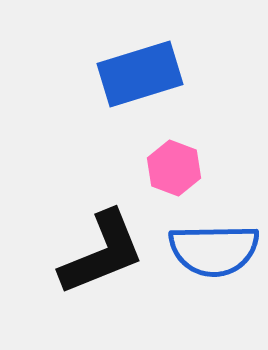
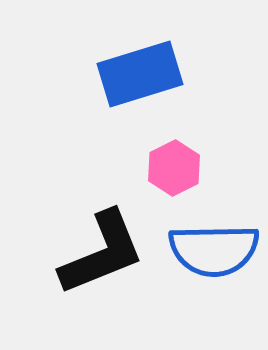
pink hexagon: rotated 12 degrees clockwise
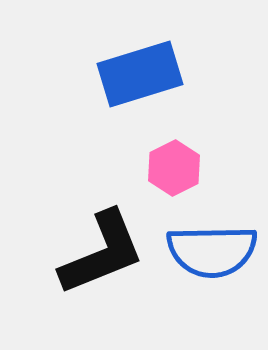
blue semicircle: moved 2 px left, 1 px down
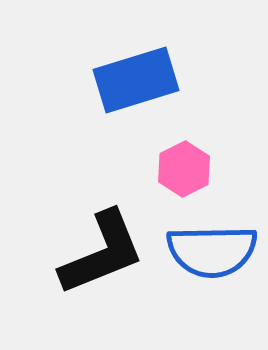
blue rectangle: moved 4 px left, 6 px down
pink hexagon: moved 10 px right, 1 px down
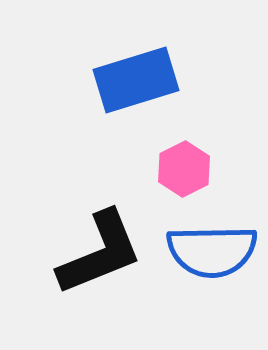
black L-shape: moved 2 px left
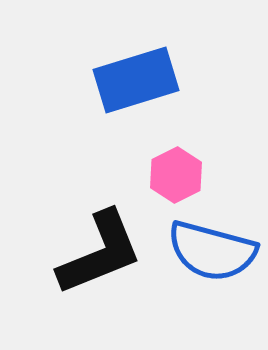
pink hexagon: moved 8 px left, 6 px down
blue semicircle: rotated 16 degrees clockwise
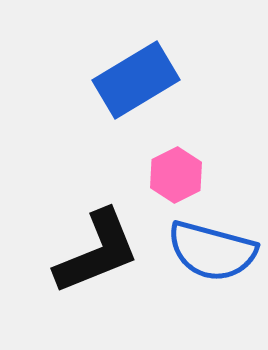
blue rectangle: rotated 14 degrees counterclockwise
black L-shape: moved 3 px left, 1 px up
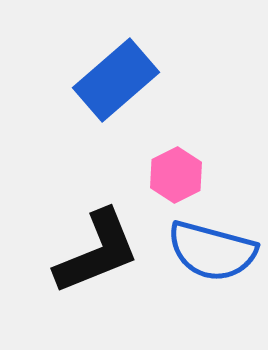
blue rectangle: moved 20 px left; rotated 10 degrees counterclockwise
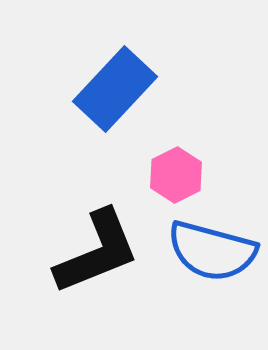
blue rectangle: moved 1 px left, 9 px down; rotated 6 degrees counterclockwise
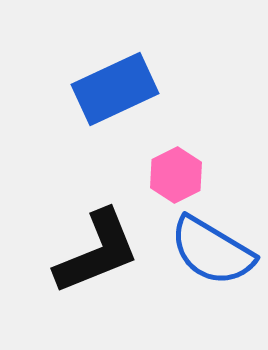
blue rectangle: rotated 22 degrees clockwise
blue semicircle: rotated 16 degrees clockwise
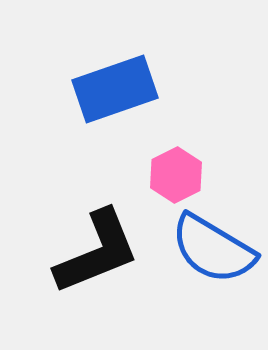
blue rectangle: rotated 6 degrees clockwise
blue semicircle: moved 1 px right, 2 px up
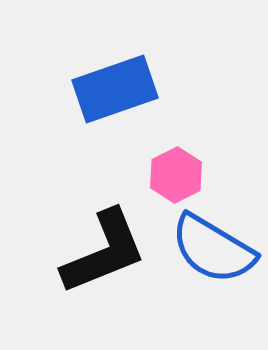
black L-shape: moved 7 px right
